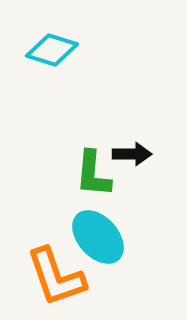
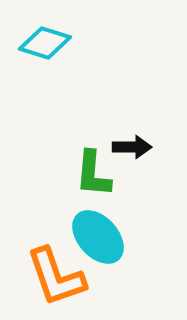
cyan diamond: moved 7 px left, 7 px up
black arrow: moved 7 px up
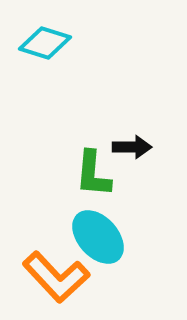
orange L-shape: rotated 24 degrees counterclockwise
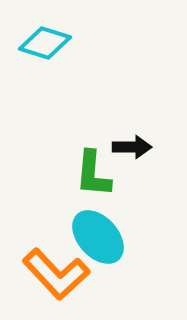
orange L-shape: moved 3 px up
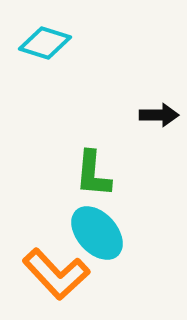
black arrow: moved 27 px right, 32 px up
cyan ellipse: moved 1 px left, 4 px up
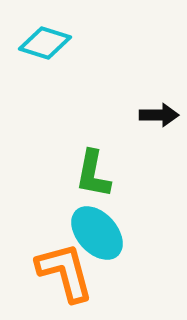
green L-shape: rotated 6 degrees clockwise
orange L-shape: moved 9 px right, 2 px up; rotated 152 degrees counterclockwise
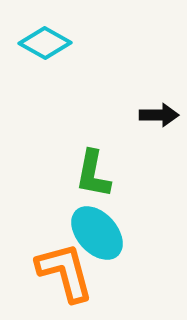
cyan diamond: rotated 12 degrees clockwise
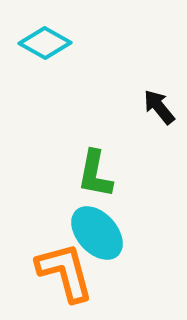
black arrow: moved 8 px up; rotated 129 degrees counterclockwise
green L-shape: moved 2 px right
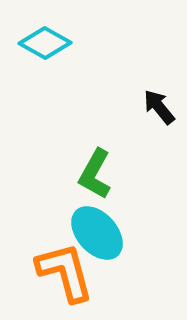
green L-shape: rotated 18 degrees clockwise
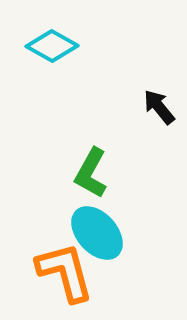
cyan diamond: moved 7 px right, 3 px down
green L-shape: moved 4 px left, 1 px up
